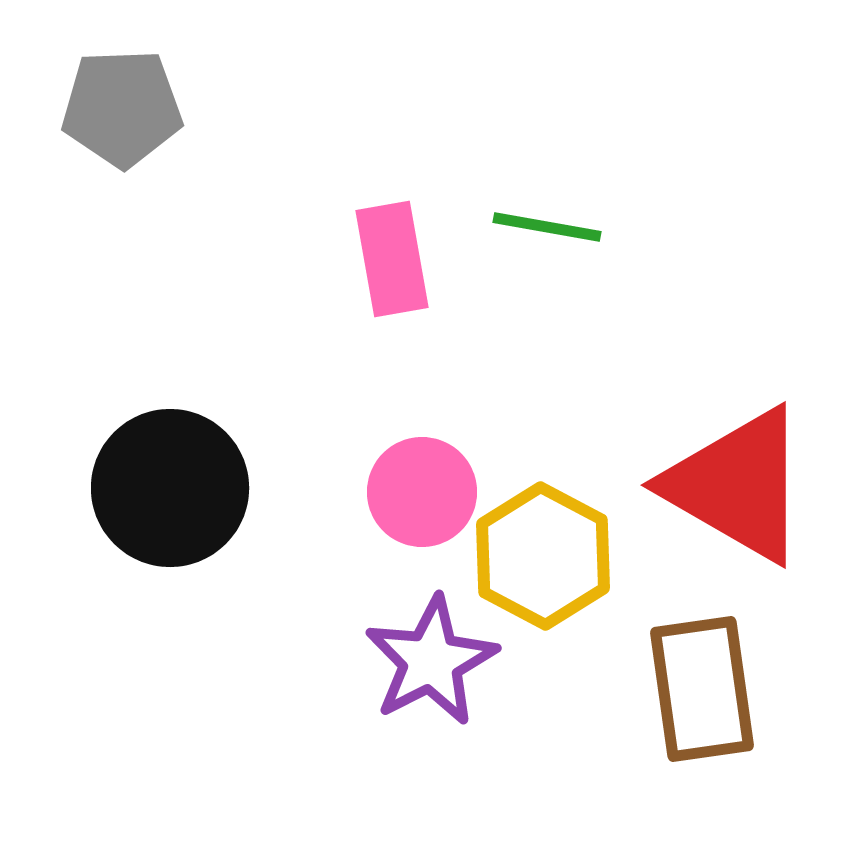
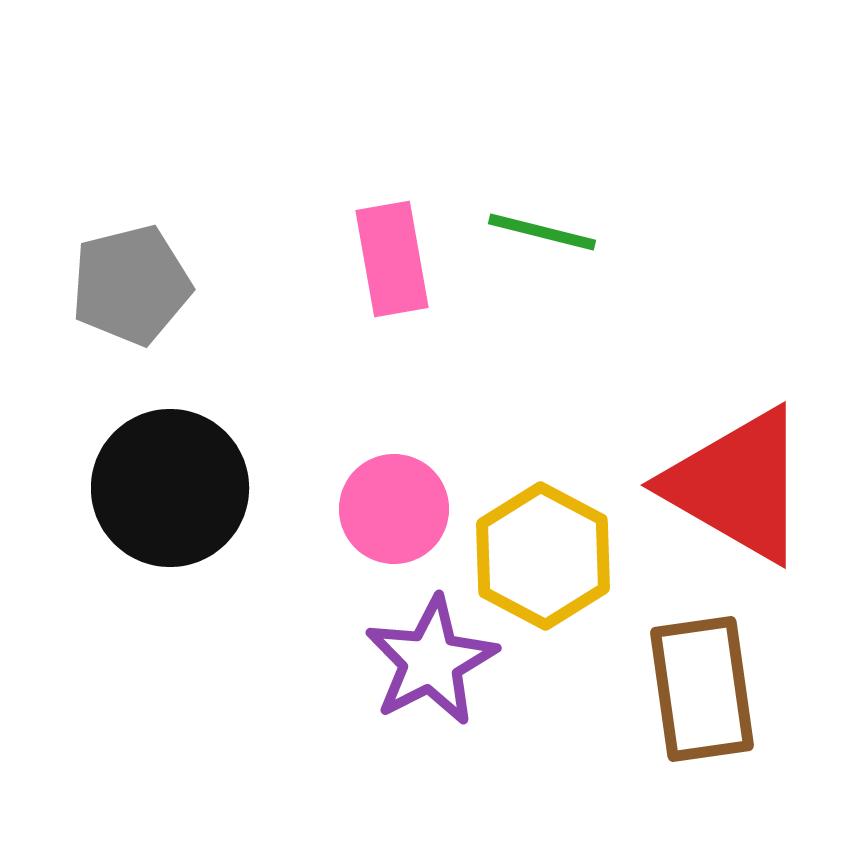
gray pentagon: moved 9 px right, 177 px down; rotated 12 degrees counterclockwise
green line: moved 5 px left, 5 px down; rotated 4 degrees clockwise
pink circle: moved 28 px left, 17 px down
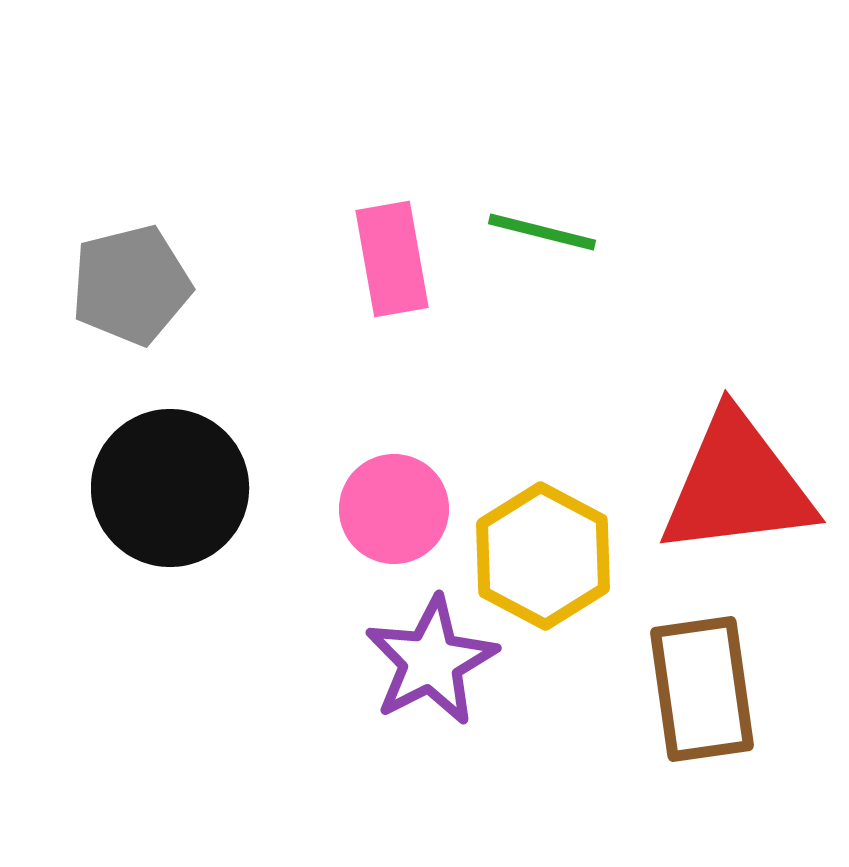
red triangle: rotated 37 degrees counterclockwise
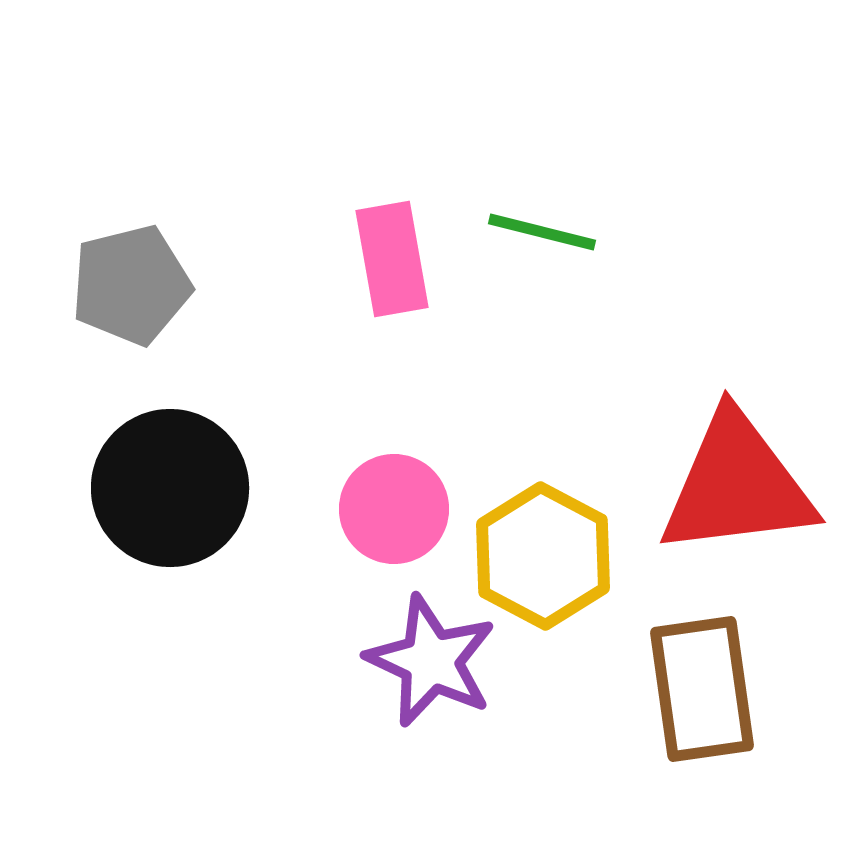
purple star: rotated 20 degrees counterclockwise
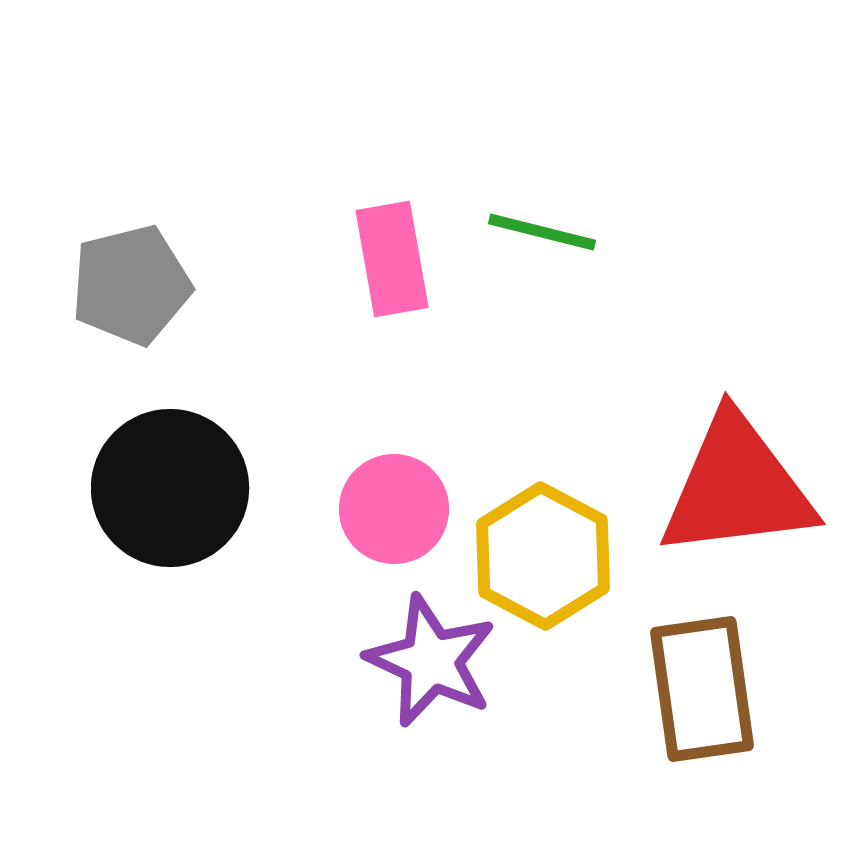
red triangle: moved 2 px down
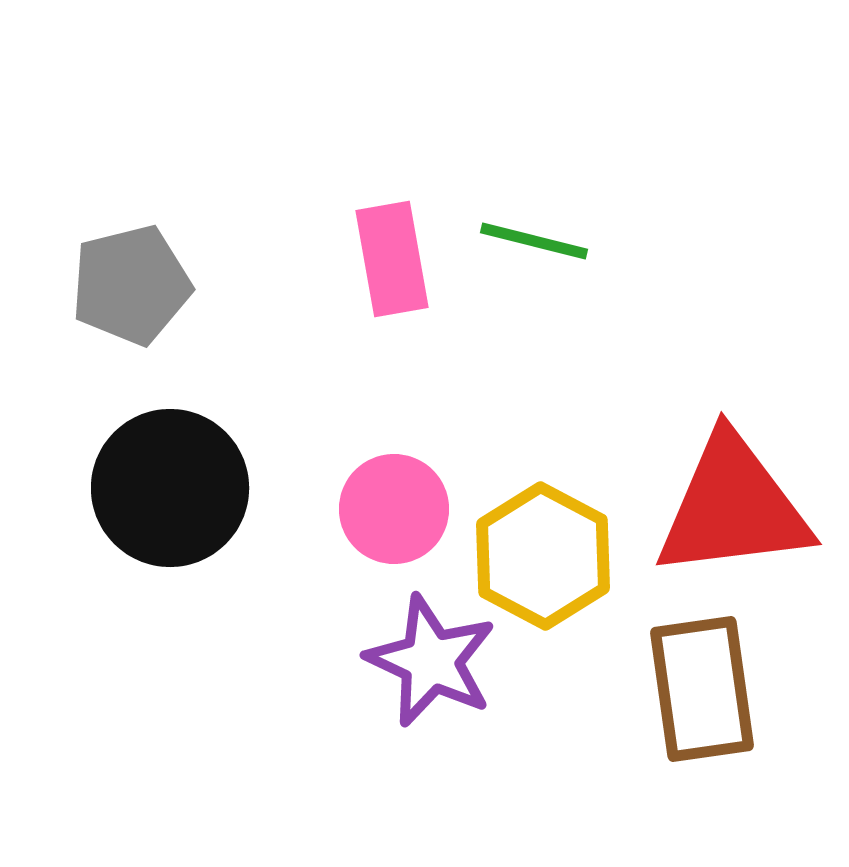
green line: moved 8 px left, 9 px down
red triangle: moved 4 px left, 20 px down
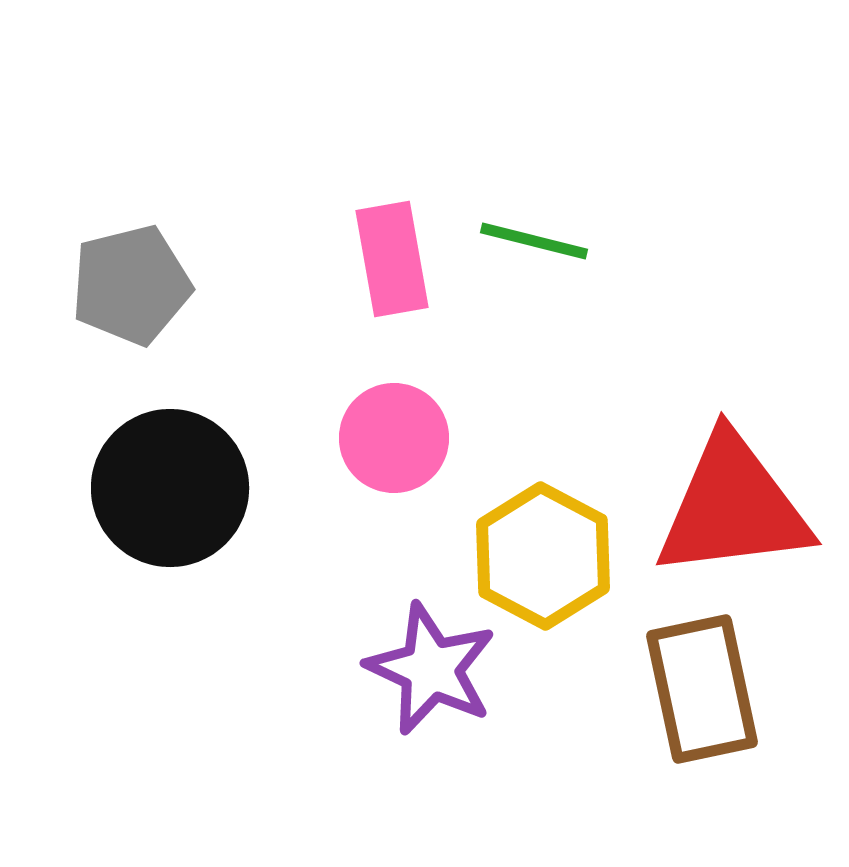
pink circle: moved 71 px up
purple star: moved 8 px down
brown rectangle: rotated 4 degrees counterclockwise
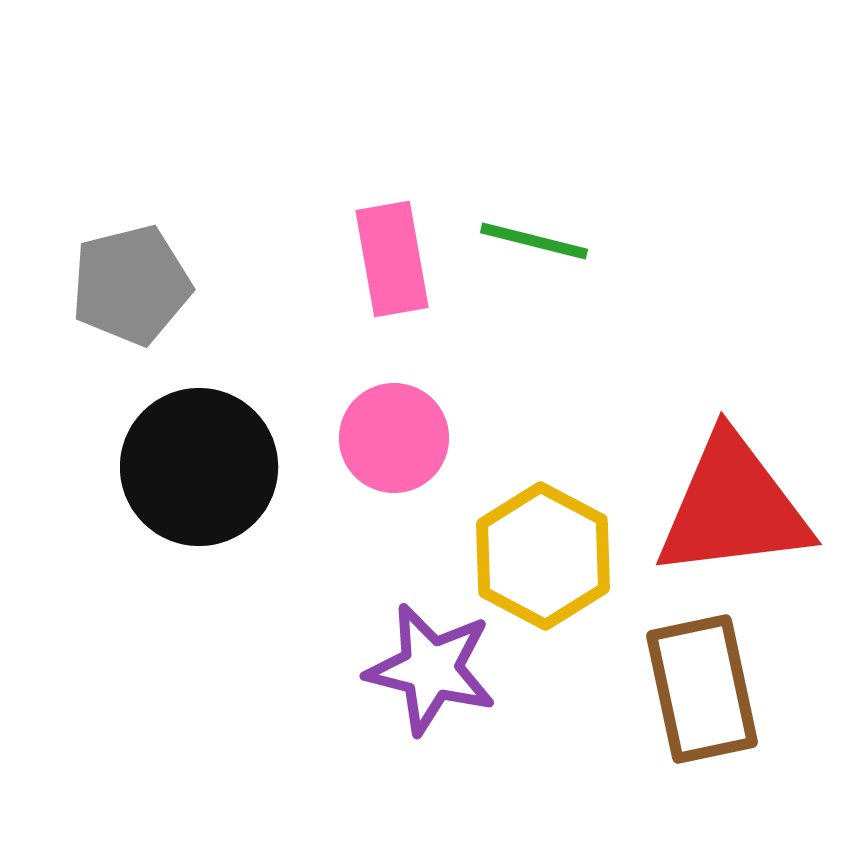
black circle: moved 29 px right, 21 px up
purple star: rotated 11 degrees counterclockwise
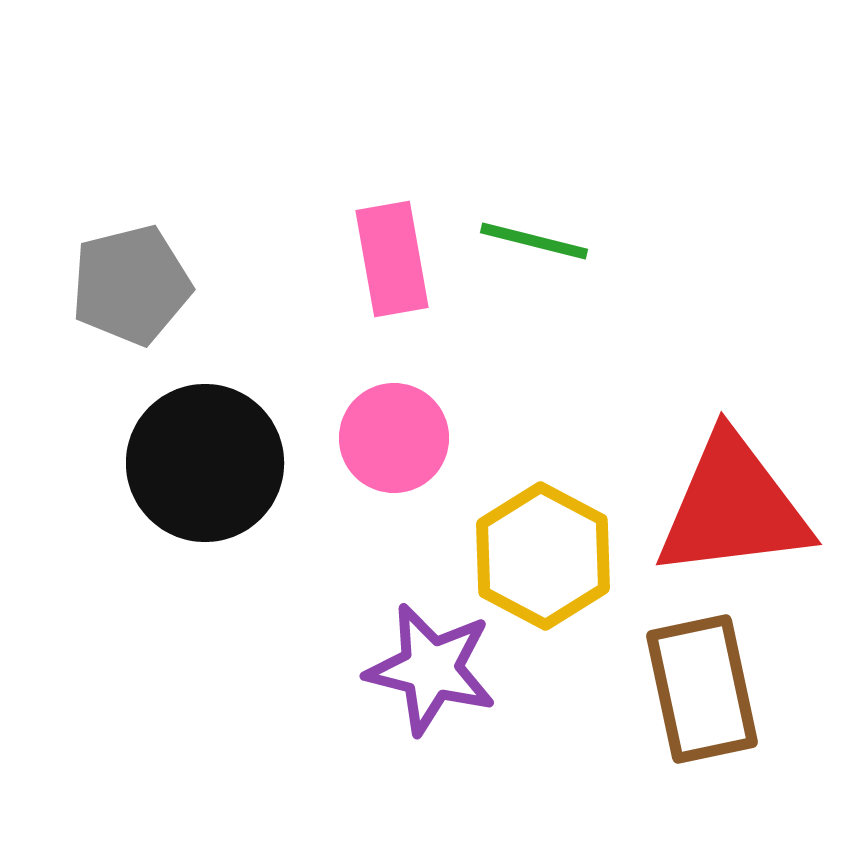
black circle: moved 6 px right, 4 px up
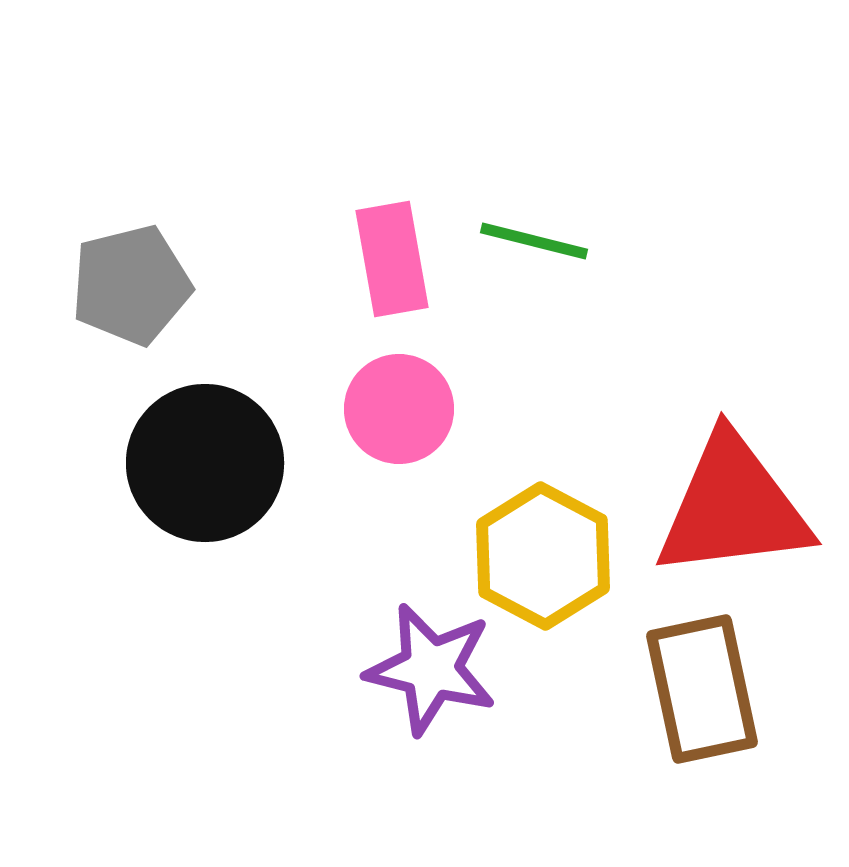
pink circle: moved 5 px right, 29 px up
